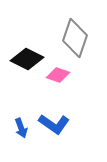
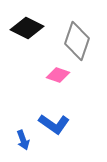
gray diamond: moved 2 px right, 3 px down
black diamond: moved 31 px up
blue arrow: moved 2 px right, 12 px down
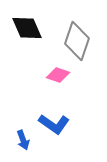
black diamond: rotated 40 degrees clockwise
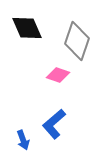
blue L-shape: rotated 104 degrees clockwise
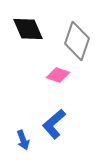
black diamond: moved 1 px right, 1 px down
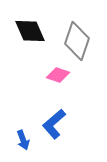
black diamond: moved 2 px right, 2 px down
